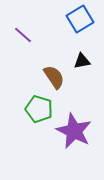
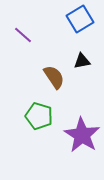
green pentagon: moved 7 px down
purple star: moved 8 px right, 4 px down; rotated 6 degrees clockwise
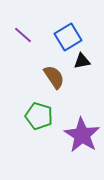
blue square: moved 12 px left, 18 px down
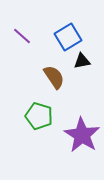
purple line: moved 1 px left, 1 px down
